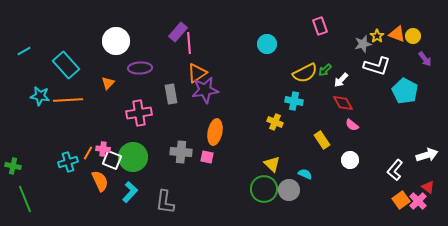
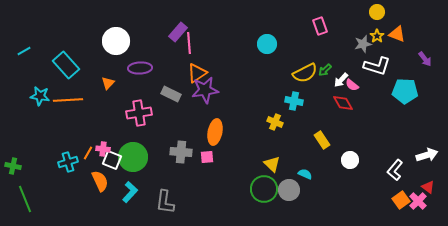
yellow circle at (413, 36): moved 36 px left, 24 px up
cyan pentagon at (405, 91): rotated 25 degrees counterclockwise
gray rectangle at (171, 94): rotated 54 degrees counterclockwise
pink semicircle at (352, 125): moved 40 px up
pink square at (207, 157): rotated 16 degrees counterclockwise
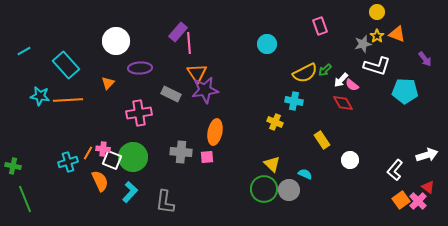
orange triangle at (197, 73): rotated 30 degrees counterclockwise
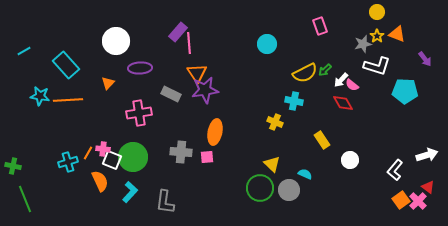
green circle at (264, 189): moved 4 px left, 1 px up
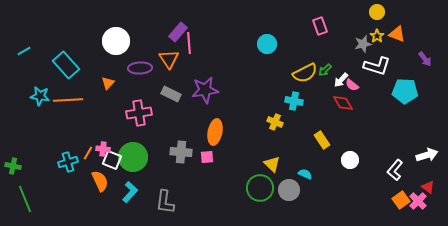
orange triangle at (197, 73): moved 28 px left, 14 px up
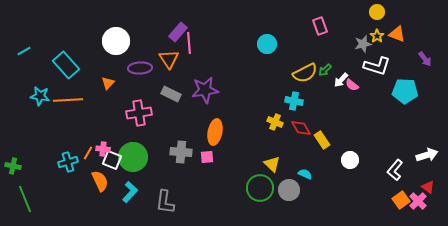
red diamond at (343, 103): moved 42 px left, 25 px down
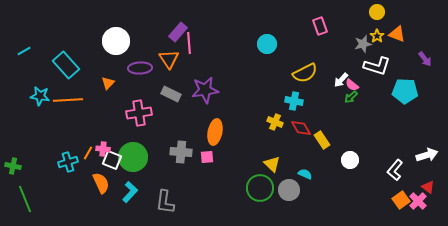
green arrow at (325, 70): moved 26 px right, 27 px down
orange semicircle at (100, 181): moved 1 px right, 2 px down
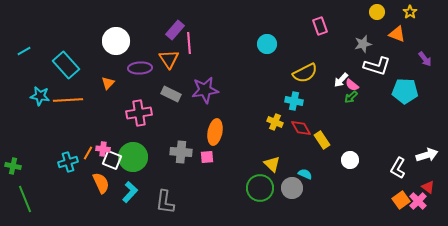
purple rectangle at (178, 32): moved 3 px left, 2 px up
yellow star at (377, 36): moved 33 px right, 24 px up
white L-shape at (395, 170): moved 3 px right, 2 px up; rotated 10 degrees counterclockwise
gray circle at (289, 190): moved 3 px right, 2 px up
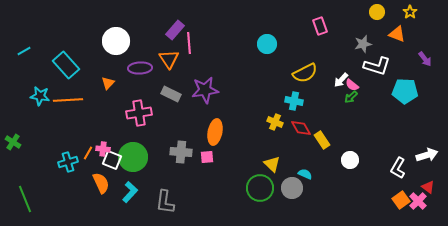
green cross at (13, 166): moved 24 px up; rotated 21 degrees clockwise
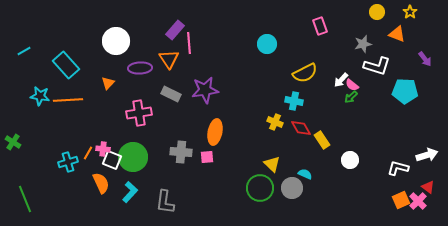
white L-shape at (398, 168): rotated 75 degrees clockwise
orange square at (401, 200): rotated 12 degrees clockwise
